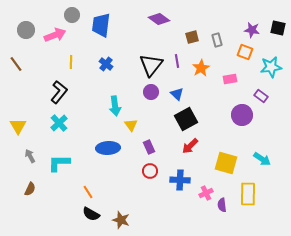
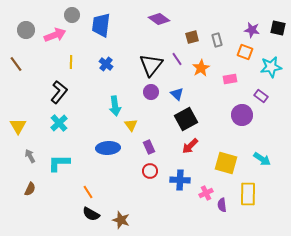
purple line at (177, 61): moved 2 px up; rotated 24 degrees counterclockwise
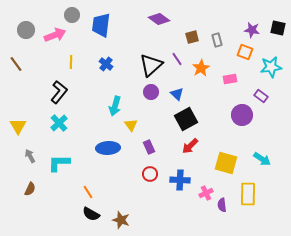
black triangle at (151, 65): rotated 10 degrees clockwise
cyan arrow at (115, 106): rotated 24 degrees clockwise
red circle at (150, 171): moved 3 px down
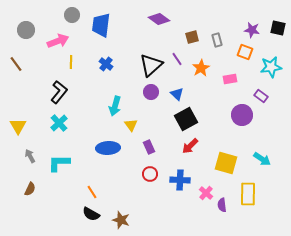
pink arrow at (55, 35): moved 3 px right, 6 px down
orange line at (88, 192): moved 4 px right
pink cross at (206, 193): rotated 24 degrees counterclockwise
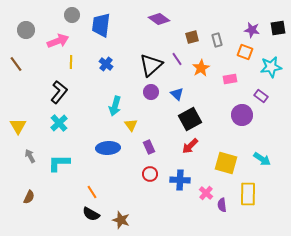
black square at (278, 28): rotated 21 degrees counterclockwise
black square at (186, 119): moved 4 px right
brown semicircle at (30, 189): moved 1 px left, 8 px down
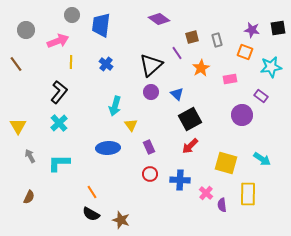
purple line at (177, 59): moved 6 px up
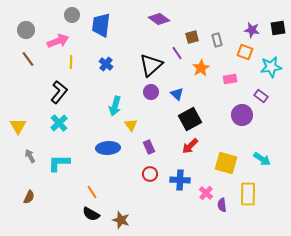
brown line at (16, 64): moved 12 px right, 5 px up
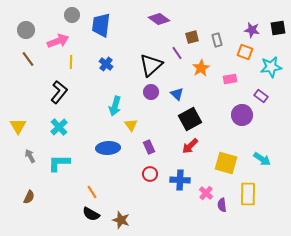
cyan cross at (59, 123): moved 4 px down
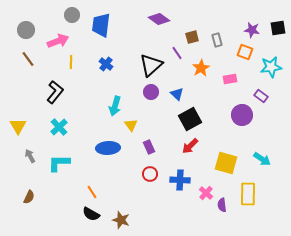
black L-shape at (59, 92): moved 4 px left
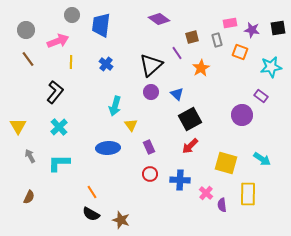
orange square at (245, 52): moved 5 px left
pink rectangle at (230, 79): moved 56 px up
